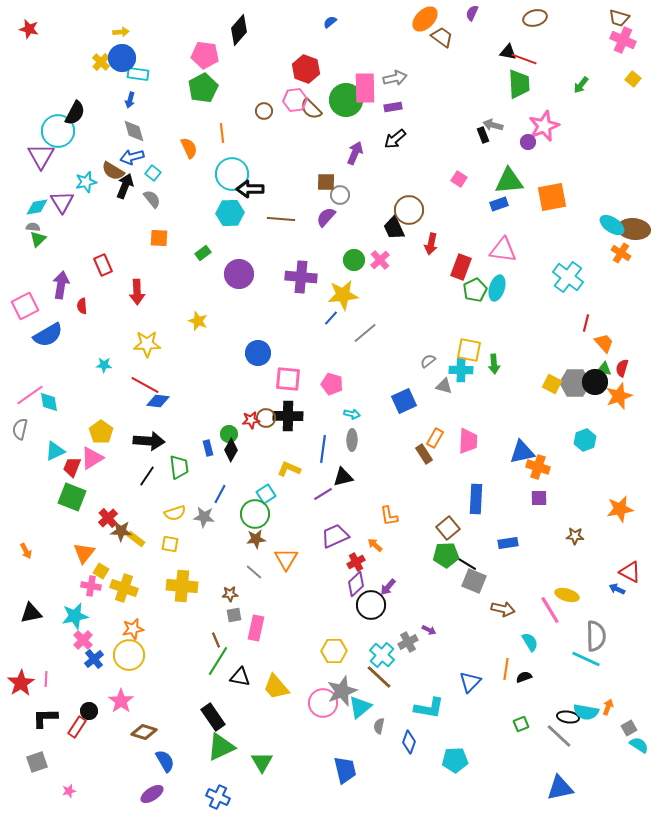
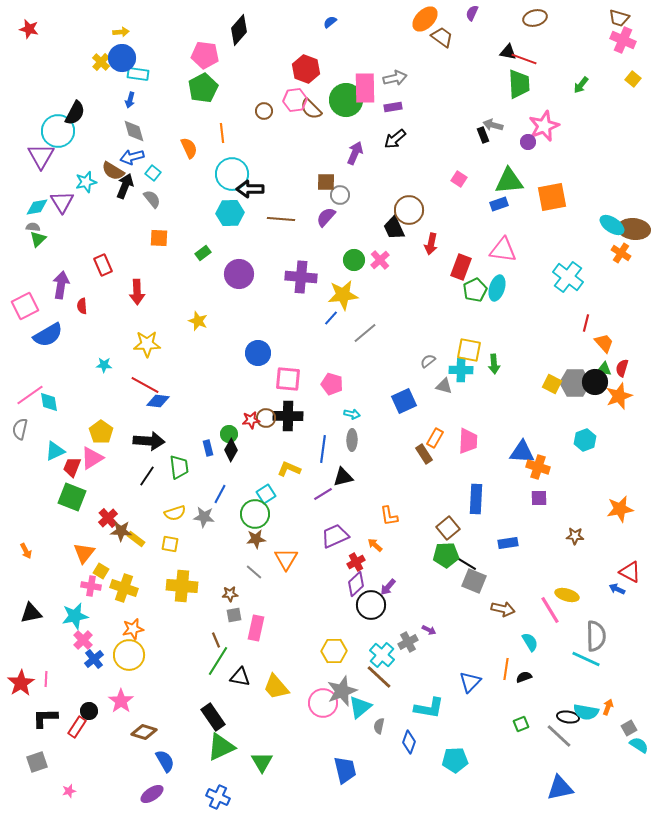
blue triangle at (522, 452): rotated 16 degrees clockwise
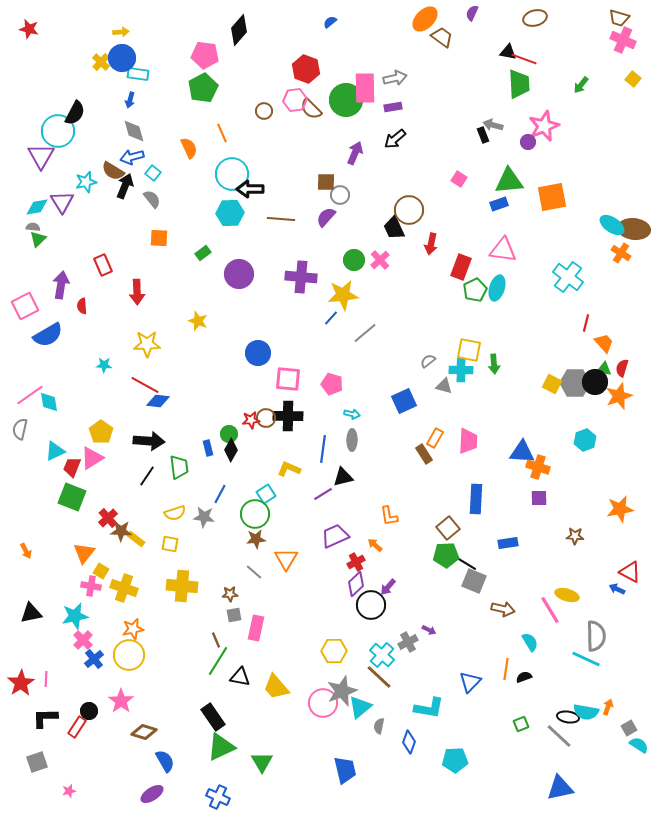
orange line at (222, 133): rotated 18 degrees counterclockwise
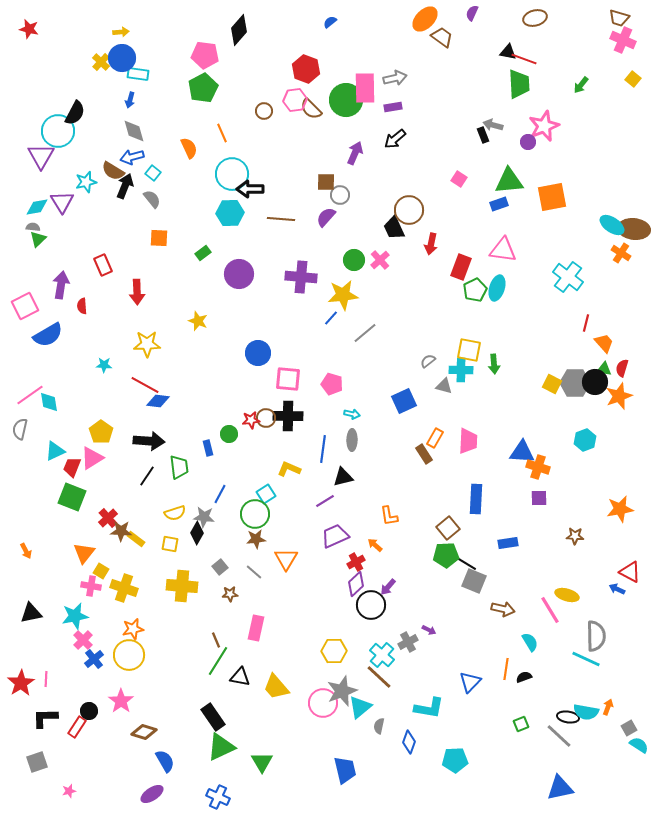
black diamond at (231, 450): moved 34 px left, 83 px down
purple line at (323, 494): moved 2 px right, 7 px down
gray square at (234, 615): moved 14 px left, 48 px up; rotated 28 degrees counterclockwise
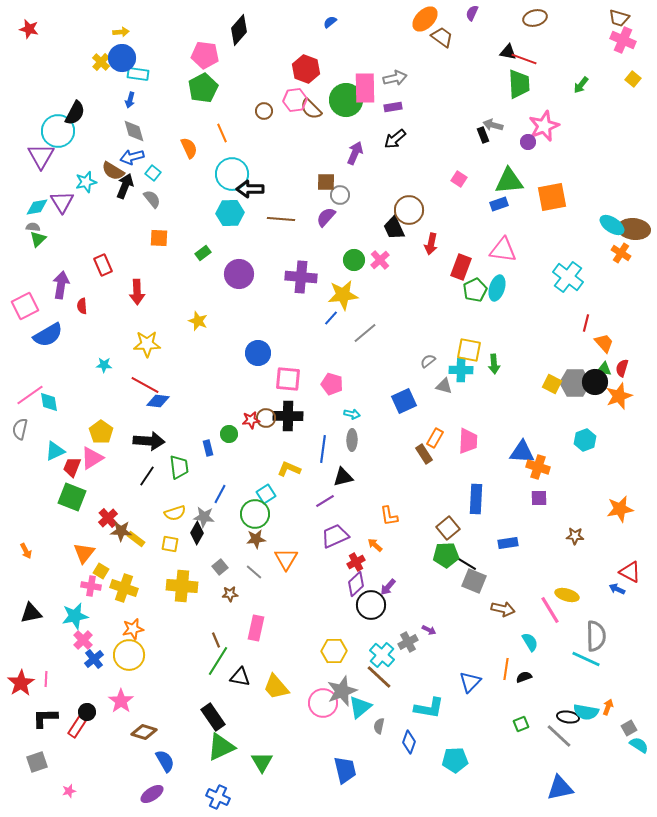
black circle at (89, 711): moved 2 px left, 1 px down
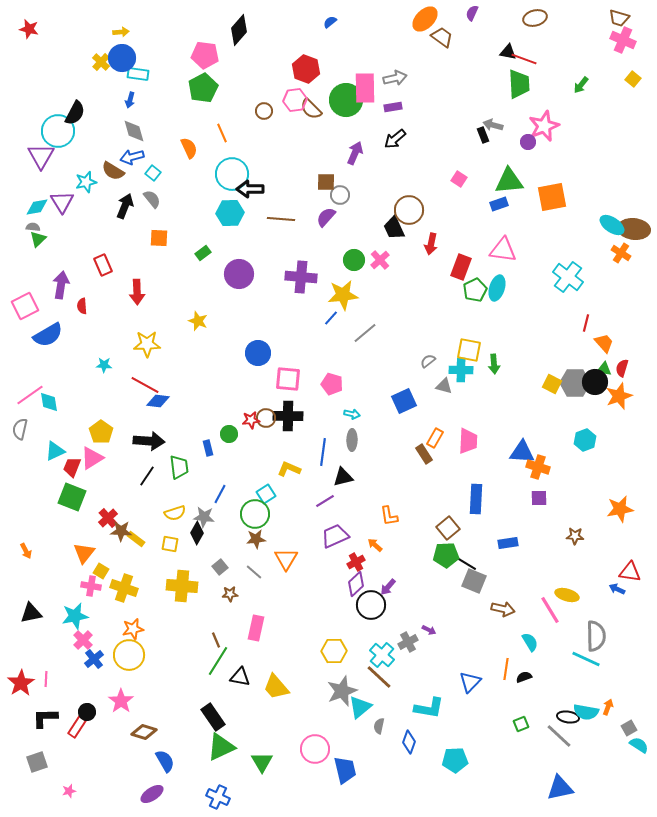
black arrow at (125, 186): moved 20 px down
blue line at (323, 449): moved 3 px down
red triangle at (630, 572): rotated 20 degrees counterclockwise
pink circle at (323, 703): moved 8 px left, 46 px down
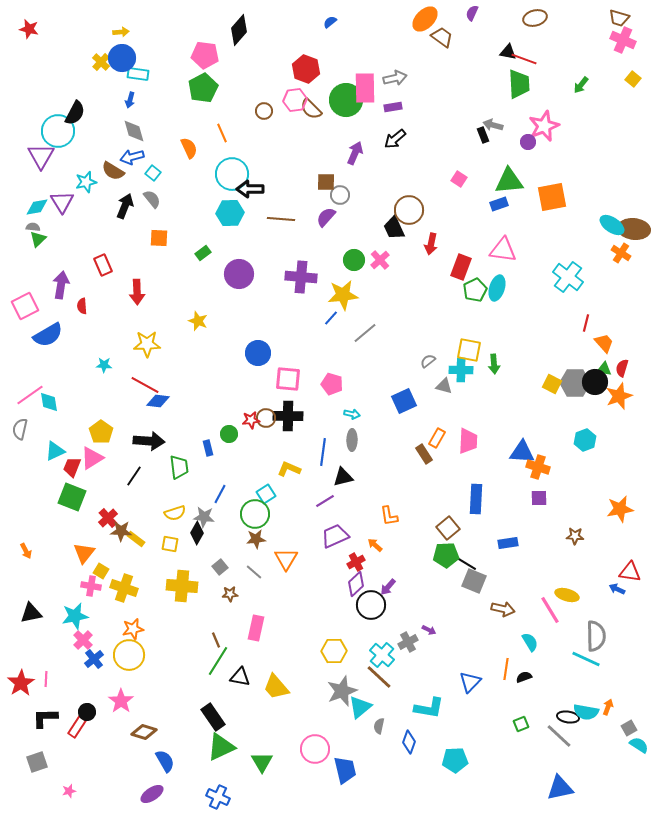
orange rectangle at (435, 438): moved 2 px right
black line at (147, 476): moved 13 px left
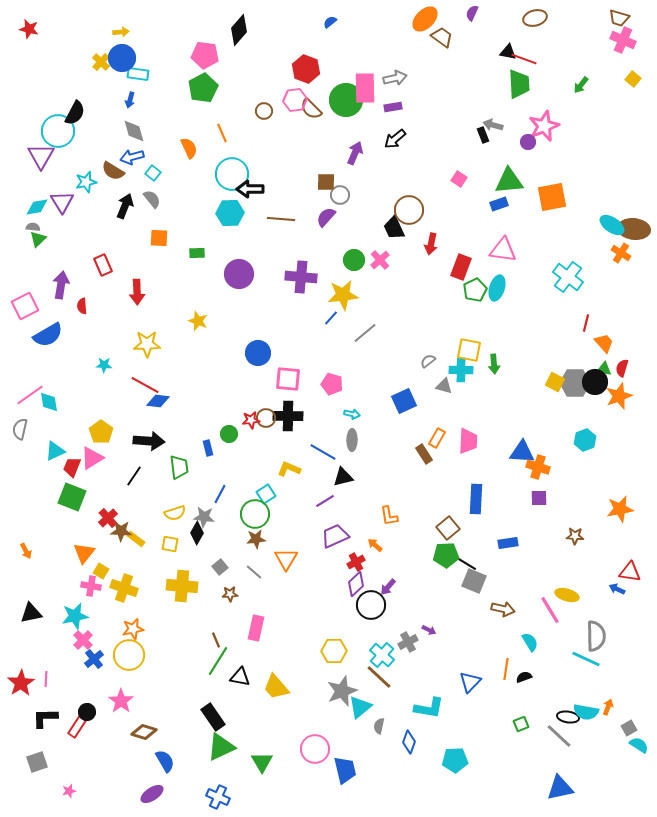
green rectangle at (203, 253): moved 6 px left; rotated 35 degrees clockwise
yellow square at (552, 384): moved 3 px right, 2 px up
blue line at (323, 452): rotated 68 degrees counterclockwise
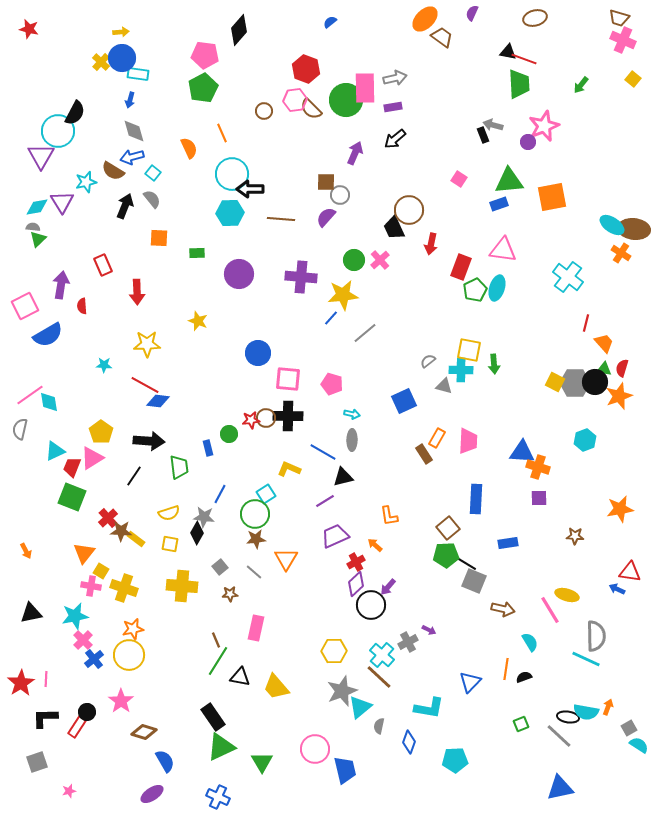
yellow semicircle at (175, 513): moved 6 px left
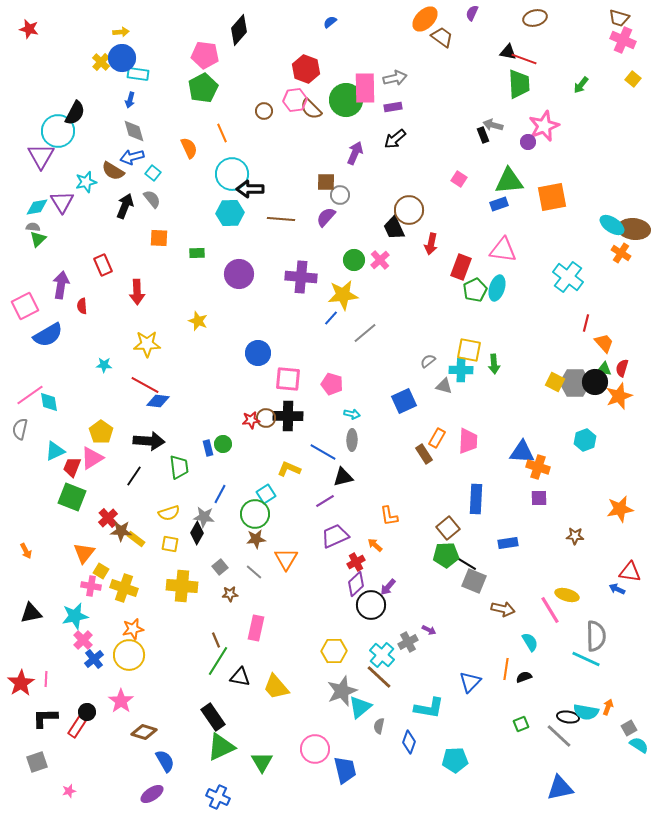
green circle at (229, 434): moved 6 px left, 10 px down
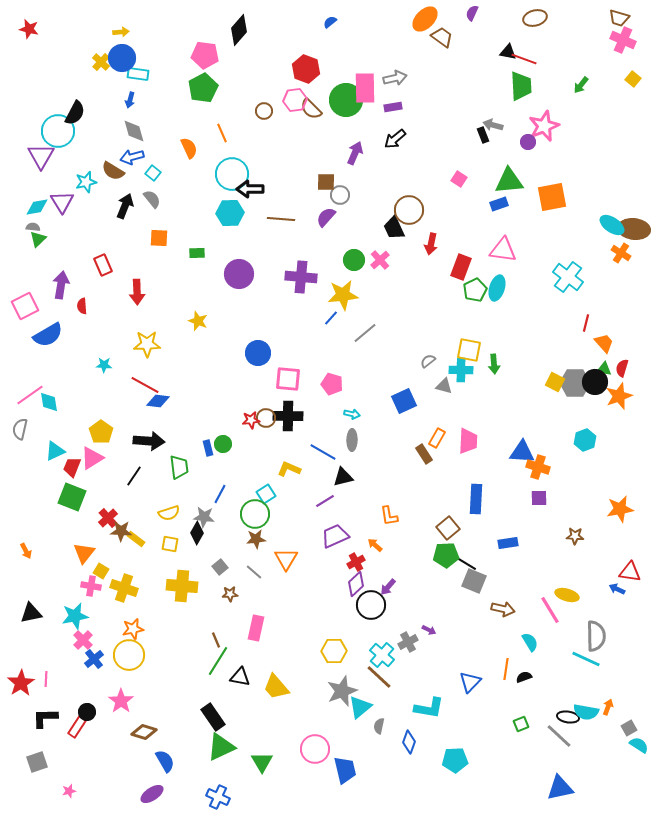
green trapezoid at (519, 84): moved 2 px right, 2 px down
